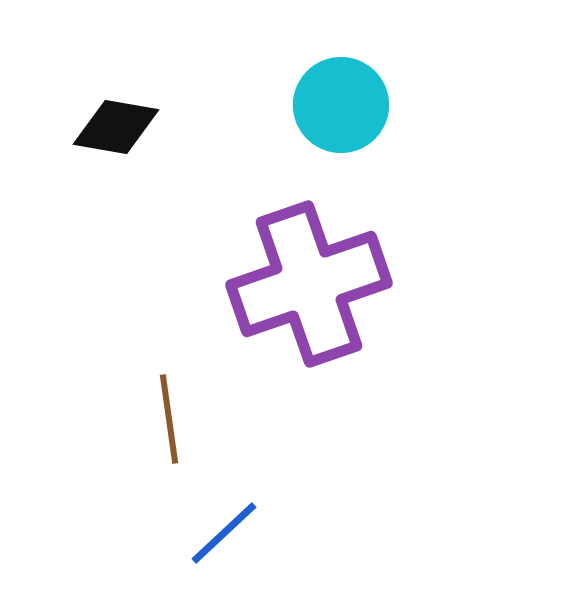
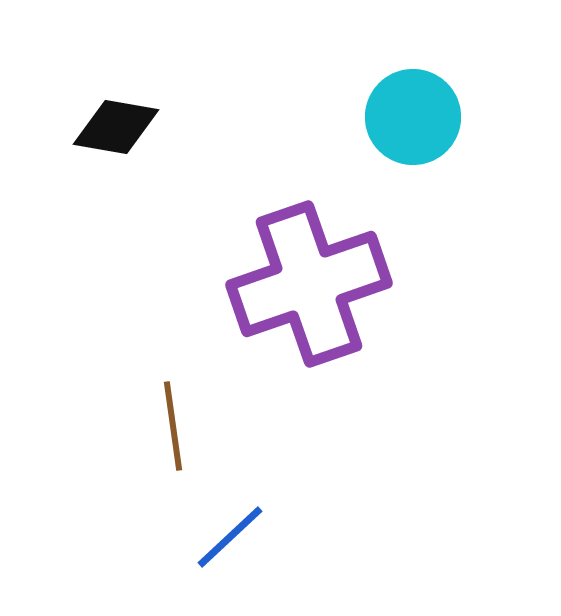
cyan circle: moved 72 px right, 12 px down
brown line: moved 4 px right, 7 px down
blue line: moved 6 px right, 4 px down
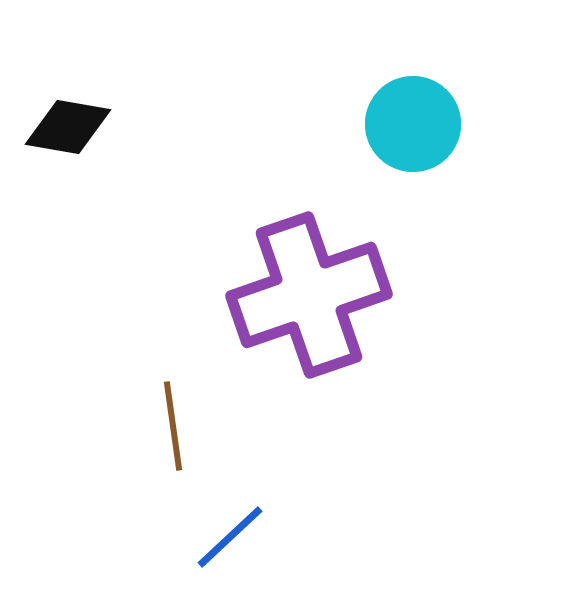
cyan circle: moved 7 px down
black diamond: moved 48 px left
purple cross: moved 11 px down
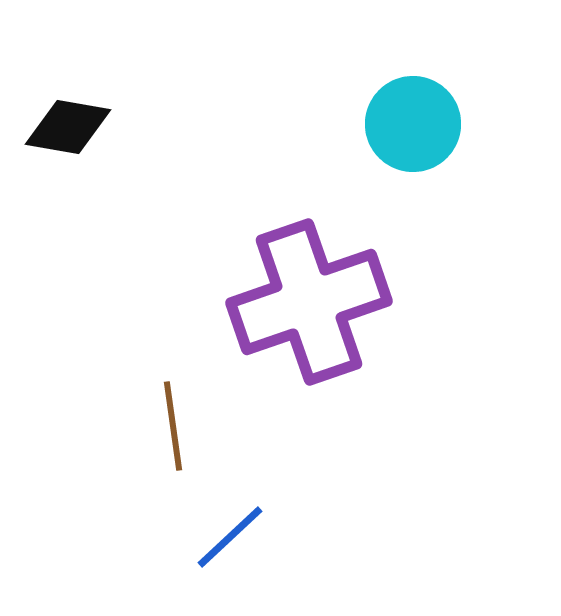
purple cross: moved 7 px down
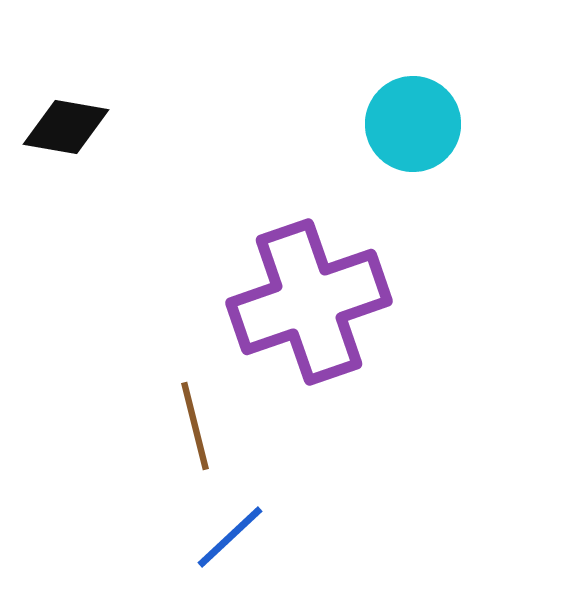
black diamond: moved 2 px left
brown line: moved 22 px right; rotated 6 degrees counterclockwise
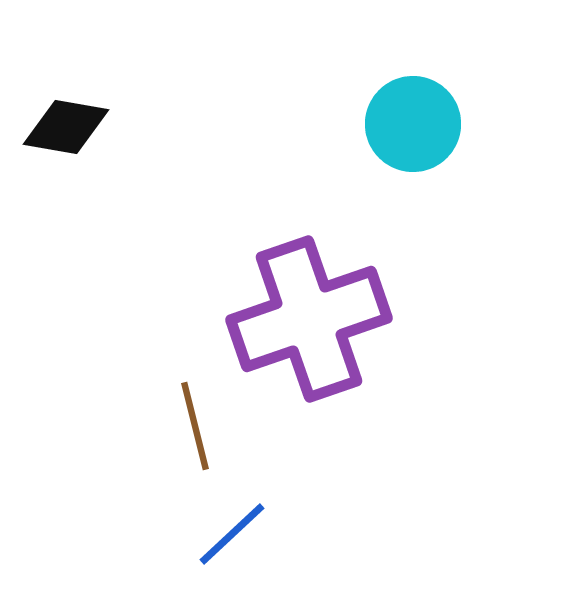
purple cross: moved 17 px down
blue line: moved 2 px right, 3 px up
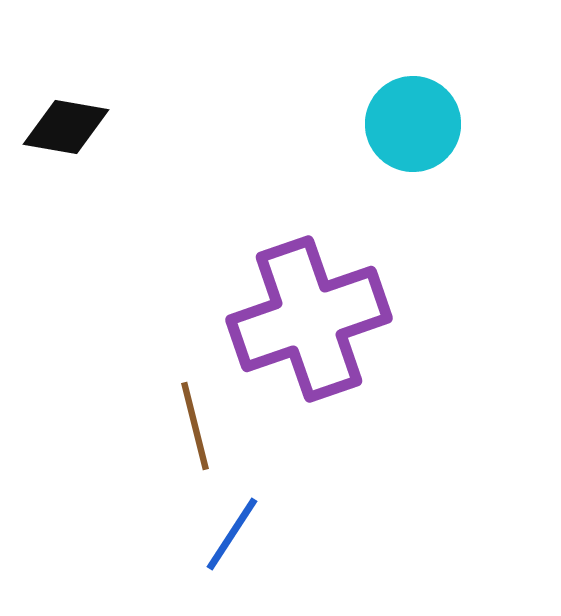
blue line: rotated 14 degrees counterclockwise
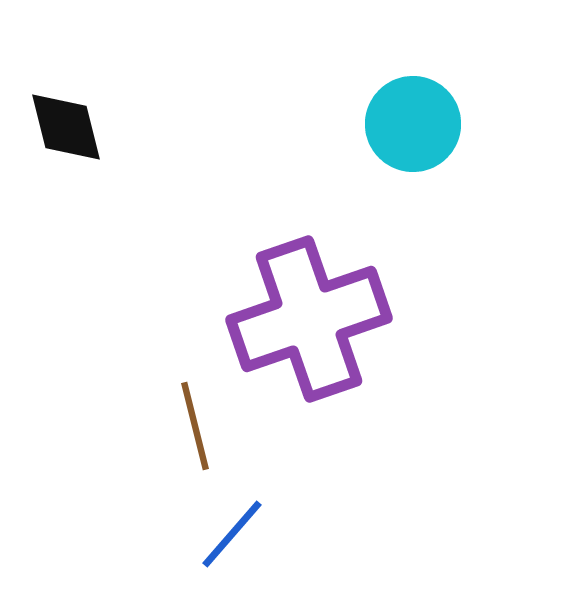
black diamond: rotated 66 degrees clockwise
blue line: rotated 8 degrees clockwise
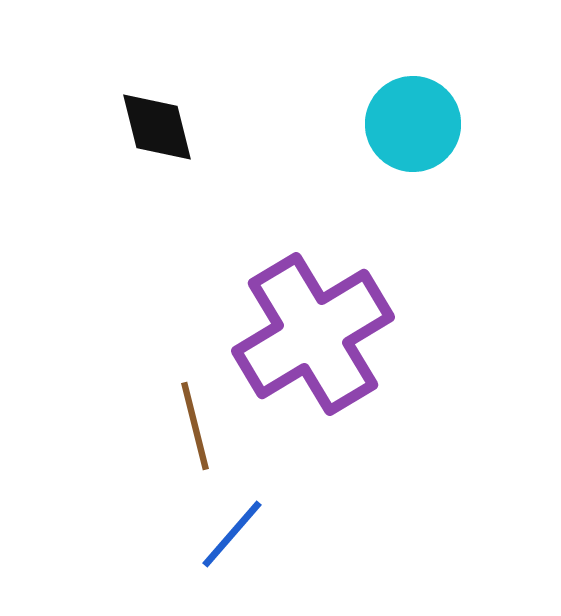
black diamond: moved 91 px right
purple cross: moved 4 px right, 15 px down; rotated 12 degrees counterclockwise
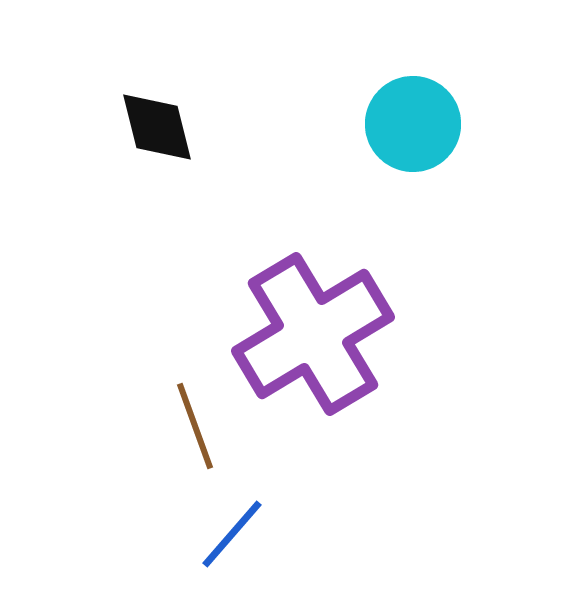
brown line: rotated 6 degrees counterclockwise
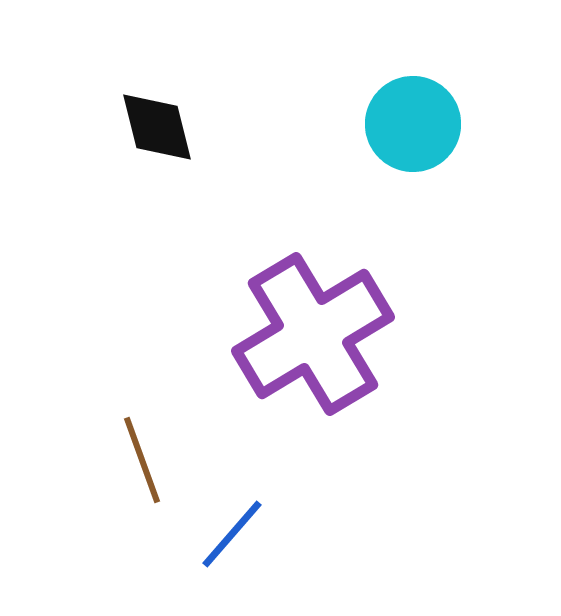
brown line: moved 53 px left, 34 px down
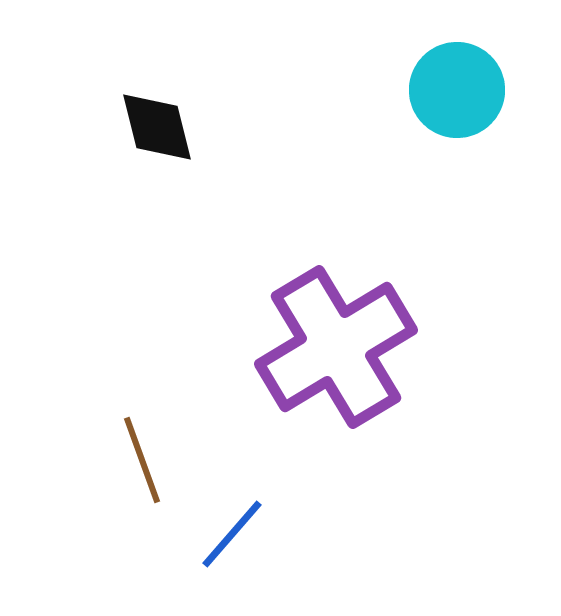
cyan circle: moved 44 px right, 34 px up
purple cross: moved 23 px right, 13 px down
